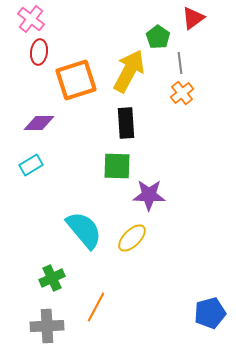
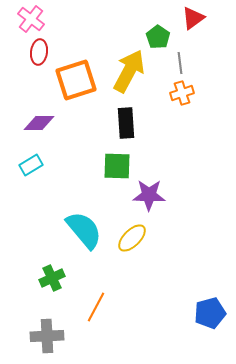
orange cross: rotated 20 degrees clockwise
gray cross: moved 10 px down
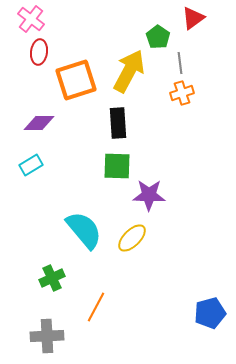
black rectangle: moved 8 px left
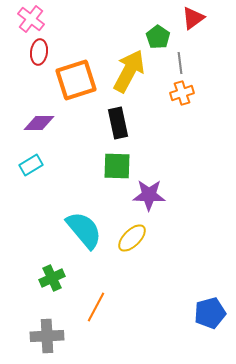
black rectangle: rotated 8 degrees counterclockwise
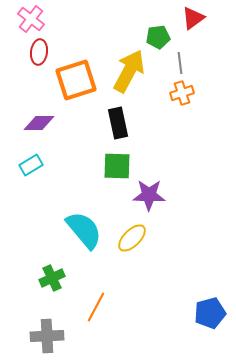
green pentagon: rotated 30 degrees clockwise
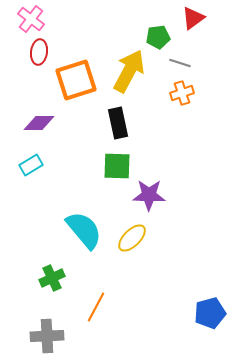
gray line: rotated 65 degrees counterclockwise
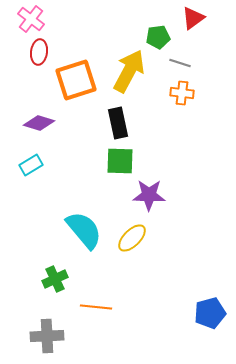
orange cross: rotated 25 degrees clockwise
purple diamond: rotated 16 degrees clockwise
green square: moved 3 px right, 5 px up
green cross: moved 3 px right, 1 px down
orange line: rotated 68 degrees clockwise
